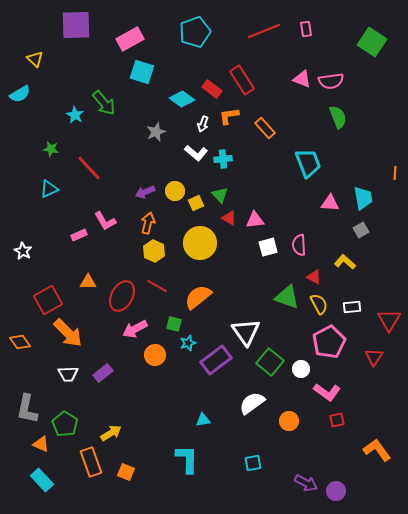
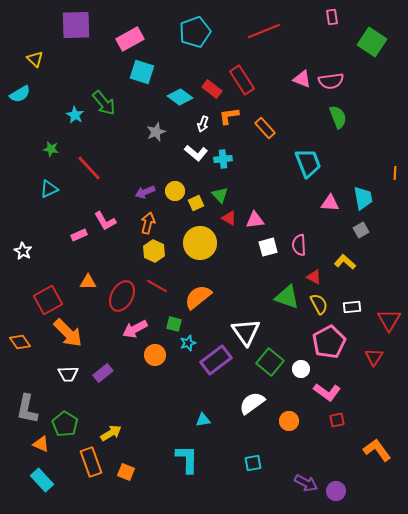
pink rectangle at (306, 29): moved 26 px right, 12 px up
cyan diamond at (182, 99): moved 2 px left, 2 px up
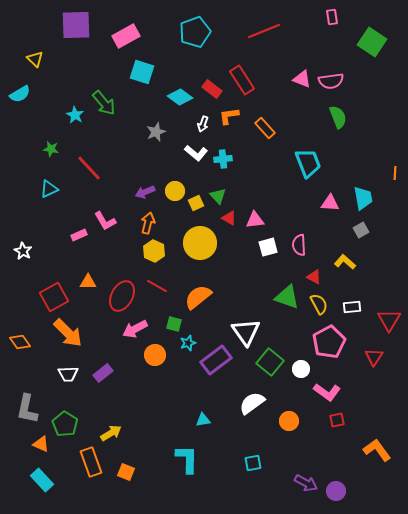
pink rectangle at (130, 39): moved 4 px left, 3 px up
green triangle at (220, 195): moved 2 px left, 1 px down
red square at (48, 300): moved 6 px right, 3 px up
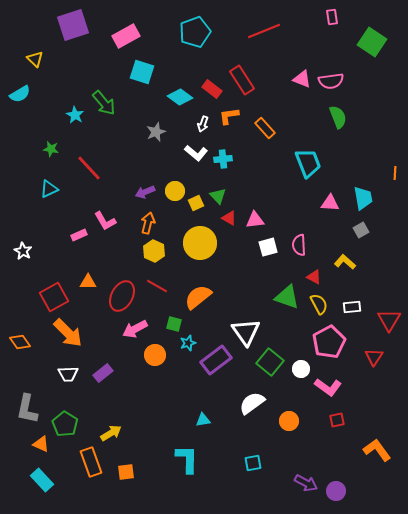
purple square at (76, 25): moved 3 px left; rotated 16 degrees counterclockwise
pink L-shape at (327, 392): moved 1 px right, 5 px up
orange square at (126, 472): rotated 30 degrees counterclockwise
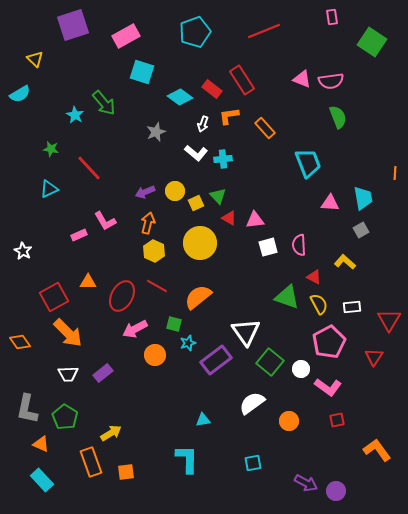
green pentagon at (65, 424): moved 7 px up
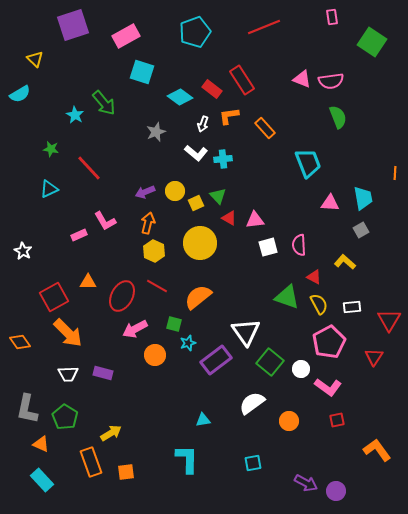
red line at (264, 31): moved 4 px up
purple rectangle at (103, 373): rotated 54 degrees clockwise
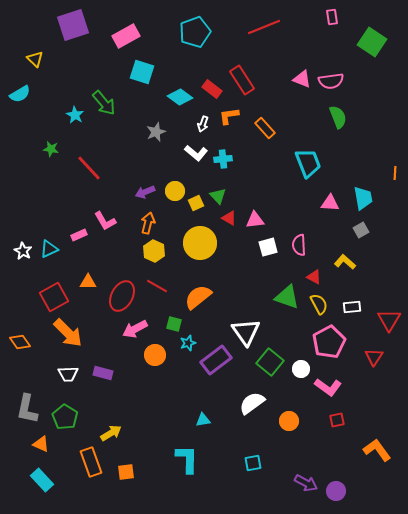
cyan triangle at (49, 189): moved 60 px down
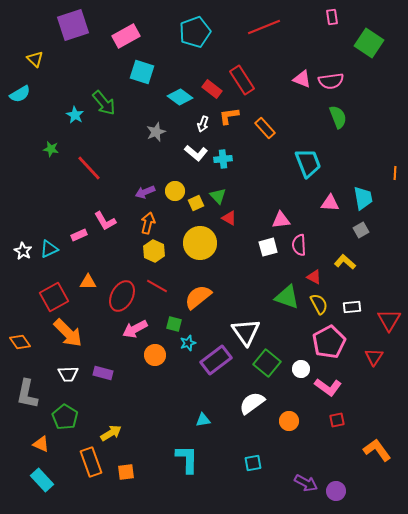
green square at (372, 42): moved 3 px left, 1 px down
pink triangle at (255, 220): moved 26 px right
green square at (270, 362): moved 3 px left, 1 px down
gray L-shape at (27, 409): moved 15 px up
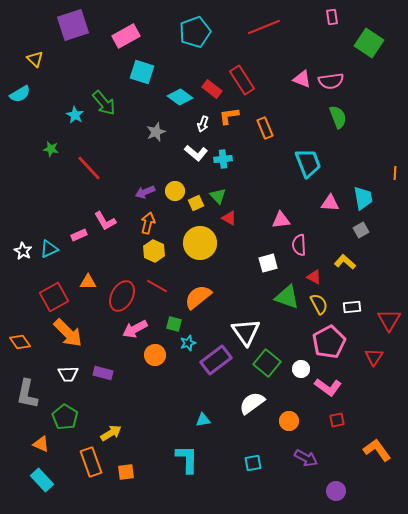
orange rectangle at (265, 128): rotated 20 degrees clockwise
white square at (268, 247): moved 16 px down
purple arrow at (306, 483): moved 25 px up
